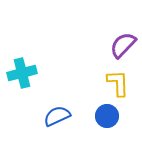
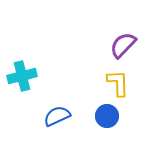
cyan cross: moved 3 px down
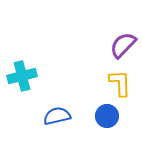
yellow L-shape: moved 2 px right
blue semicircle: rotated 12 degrees clockwise
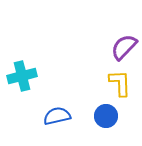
purple semicircle: moved 1 px right, 2 px down
blue circle: moved 1 px left
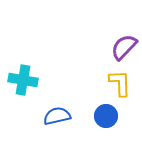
cyan cross: moved 1 px right, 4 px down; rotated 24 degrees clockwise
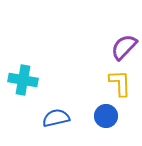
blue semicircle: moved 1 px left, 2 px down
